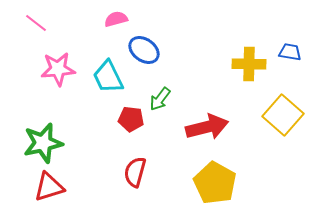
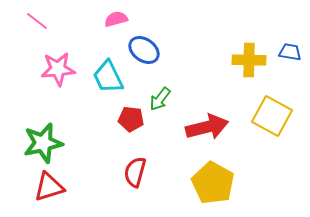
pink line: moved 1 px right, 2 px up
yellow cross: moved 4 px up
yellow square: moved 11 px left, 1 px down; rotated 12 degrees counterclockwise
yellow pentagon: moved 2 px left
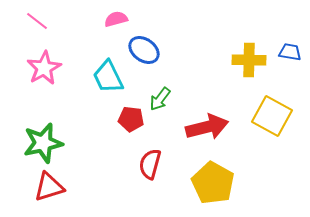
pink star: moved 14 px left, 1 px up; rotated 24 degrees counterclockwise
red semicircle: moved 15 px right, 8 px up
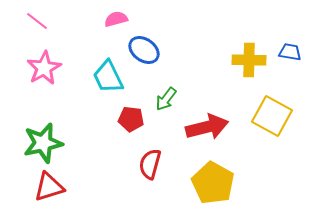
green arrow: moved 6 px right
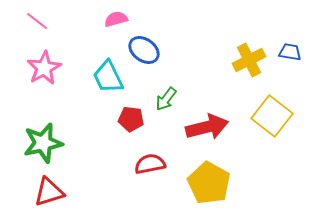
yellow cross: rotated 28 degrees counterclockwise
yellow square: rotated 9 degrees clockwise
red semicircle: rotated 64 degrees clockwise
yellow pentagon: moved 4 px left
red triangle: moved 5 px down
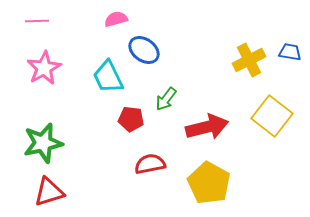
pink line: rotated 40 degrees counterclockwise
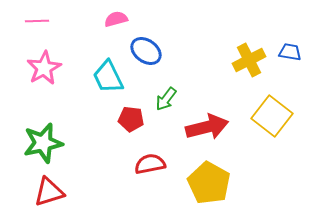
blue ellipse: moved 2 px right, 1 px down
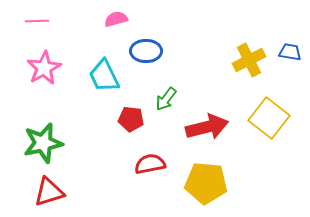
blue ellipse: rotated 36 degrees counterclockwise
cyan trapezoid: moved 4 px left, 1 px up
yellow square: moved 3 px left, 2 px down
yellow pentagon: moved 3 px left; rotated 24 degrees counterclockwise
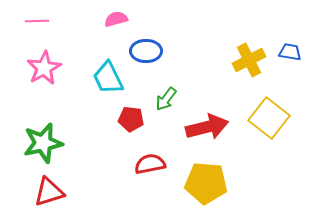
cyan trapezoid: moved 4 px right, 2 px down
